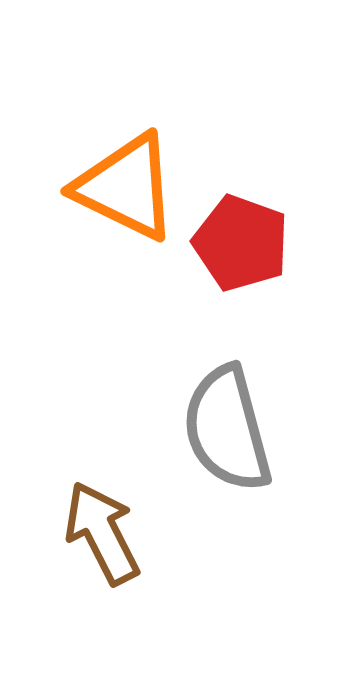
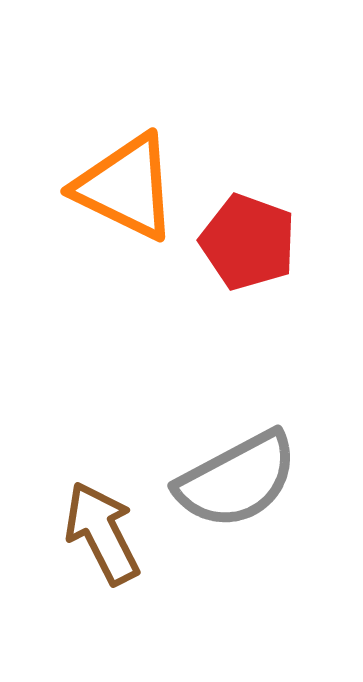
red pentagon: moved 7 px right, 1 px up
gray semicircle: moved 10 px right, 51 px down; rotated 103 degrees counterclockwise
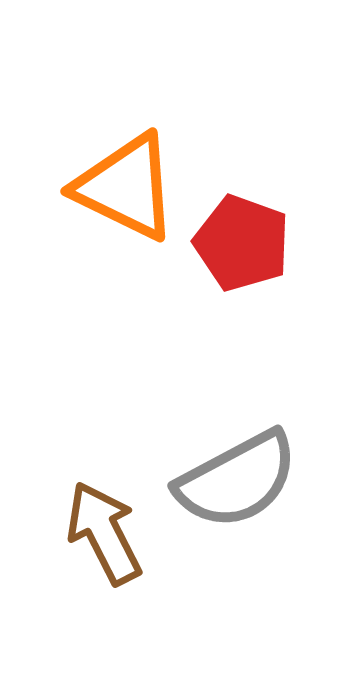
red pentagon: moved 6 px left, 1 px down
brown arrow: moved 2 px right
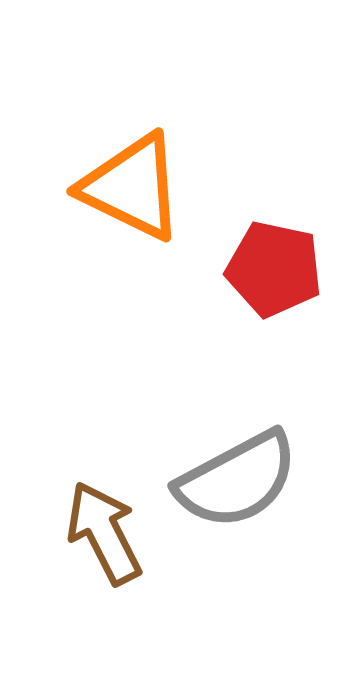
orange triangle: moved 6 px right
red pentagon: moved 32 px right, 26 px down; rotated 8 degrees counterclockwise
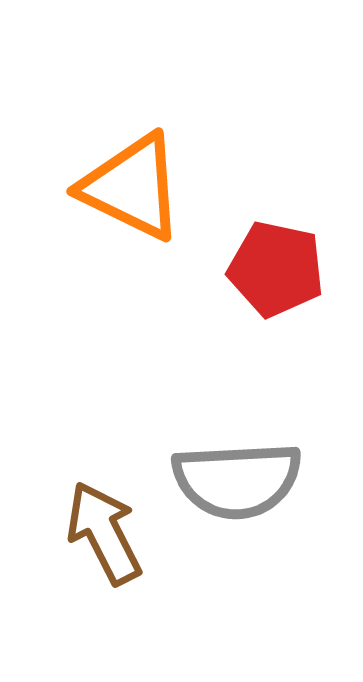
red pentagon: moved 2 px right
gray semicircle: rotated 25 degrees clockwise
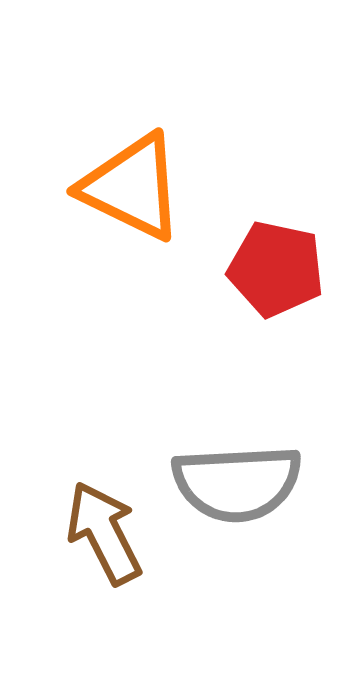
gray semicircle: moved 3 px down
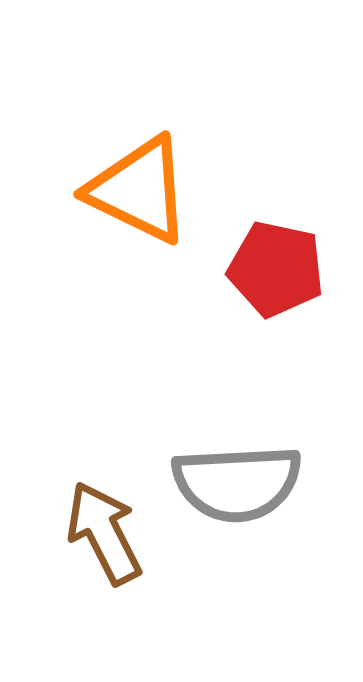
orange triangle: moved 7 px right, 3 px down
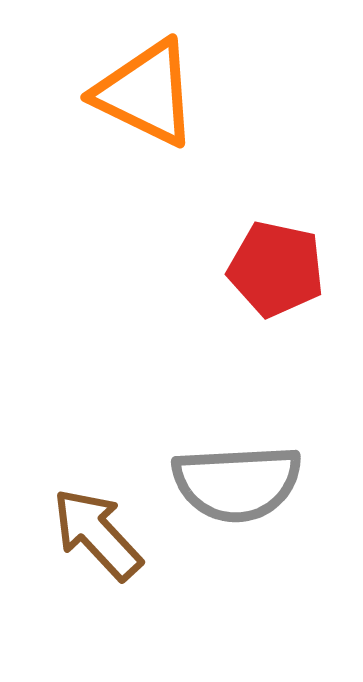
orange triangle: moved 7 px right, 97 px up
brown arrow: moved 7 px left, 1 px down; rotated 16 degrees counterclockwise
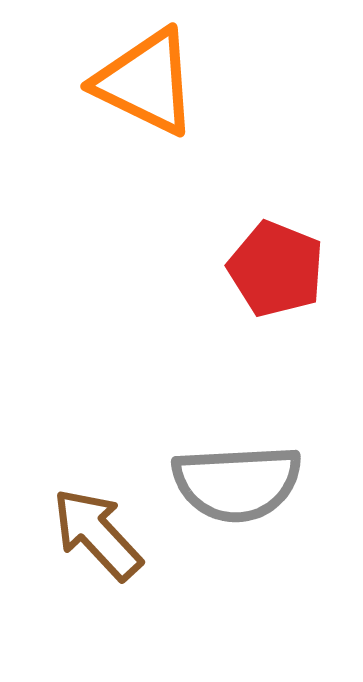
orange triangle: moved 11 px up
red pentagon: rotated 10 degrees clockwise
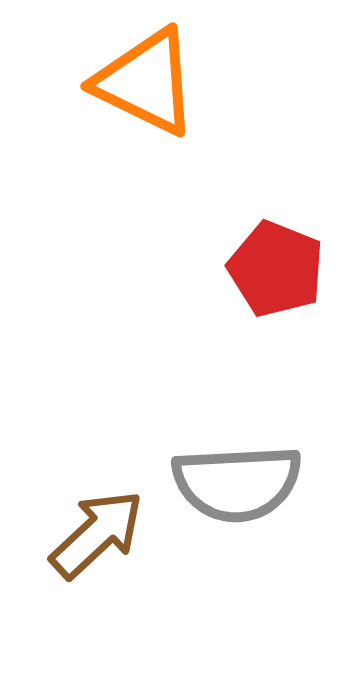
brown arrow: rotated 90 degrees clockwise
